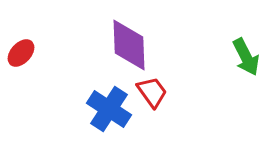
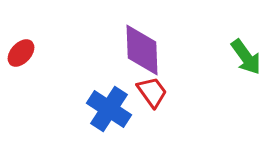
purple diamond: moved 13 px right, 5 px down
green arrow: rotated 9 degrees counterclockwise
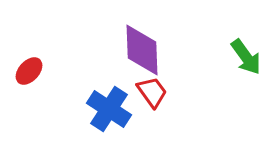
red ellipse: moved 8 px right, 18 px down
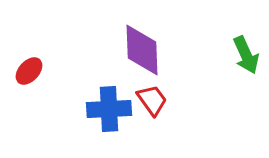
green arrow: moved 2 px up; rotated 12 degrees clockwise
red trapezoid: moved 8 px down
blue cross: rotated 36 degrees counterclockwise
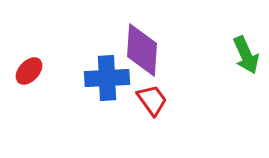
purple diamond: rotated 6 degrees clockwise
blue cross: moved 2 px left, 31 px up
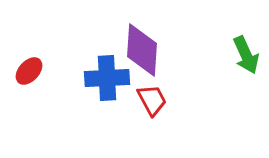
red trapezoid: rotated 8 degrees clockwise
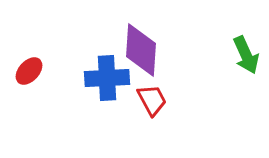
purple diamond: moved 1 px left
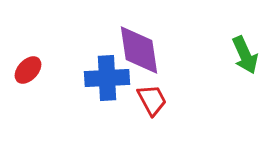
purple diamond: moved 2 px left; rotated 12 degrees counterclockwise
green arrow: moved 1 px left
red ellipse: moved 1 px left, 1 px up
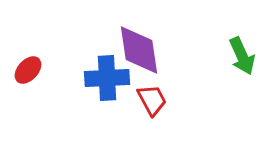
green arrow: moved 3 px left, 1 px down
